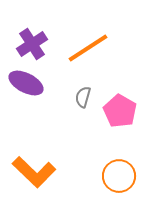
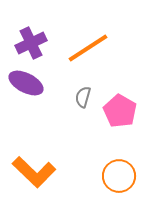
purple cross: moved 1 px left, 1 px up; rotated 8 degrees clockwise
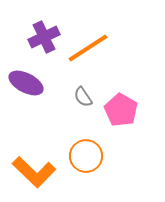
purple cross: moved 13 px right, 6 px up
gray semicircle: rotated 50 degrees counterclockwise
pink pentagon: moved 1 px right, 1 px up
orange circle: moved 33 px left, 20 px up
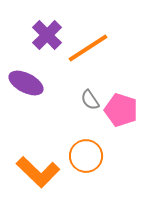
purple cross: moved 3 px right, 2 px up; rotated 20 degrees counterclockwise
gray semicircle: moved 7 px right, 3 px down
pink pentagon: rotated 12 degrees counterclockwise
orange L-shape: moved 4 px right
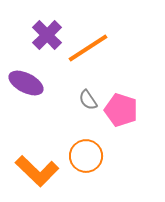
gray semicircle: moved 2 px left
orange L-shape: moved 1 px left, 1 px up
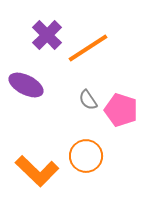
purple ellipse: moved 2 px down
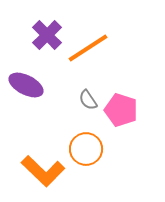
orange circle: moved 7 px up
orange L-shape: moved 6 px right
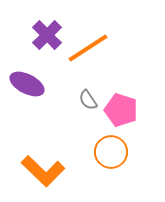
purple ellipse: moved 1 px right, 1 px up
orange circle: moved 25 px right, 3 px down
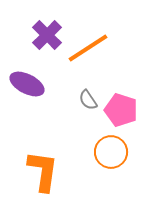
orange L-shape: rotated 126 degrees counterclockwise
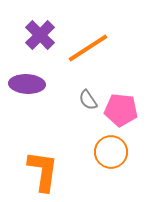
purple cross: moved 7 px left
purple ellipse: rotated 24 degrees counterclockwise
pink pentagon: rotated 12 degrees counterclockwise
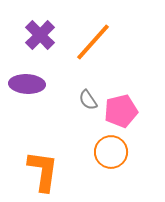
orange line: moved 5 px right, 6 px up; rotated 15 degrees counterclockwise
pink pentagon: moved 1 px down; rotated 20 degrees counterclockwise
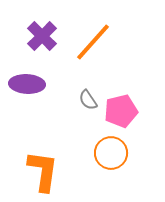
purple cross: moved 2 px right, 1 px down
orange circle: moved 1 px down
